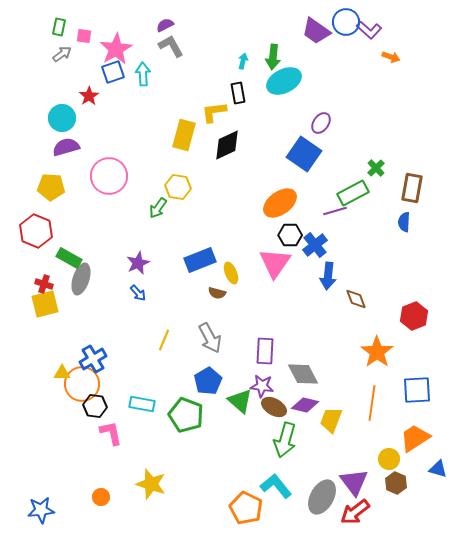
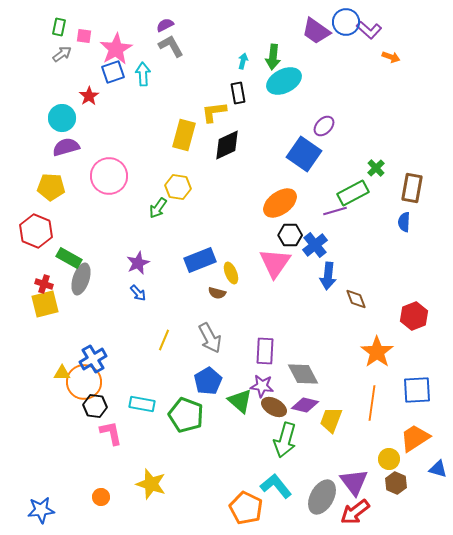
purple ellipse at (321, 123): moved 3 px right, 3 px down; rotated 10 degrees clockwise
orange circle at (82, 384): moved 2 px right, 2 px up
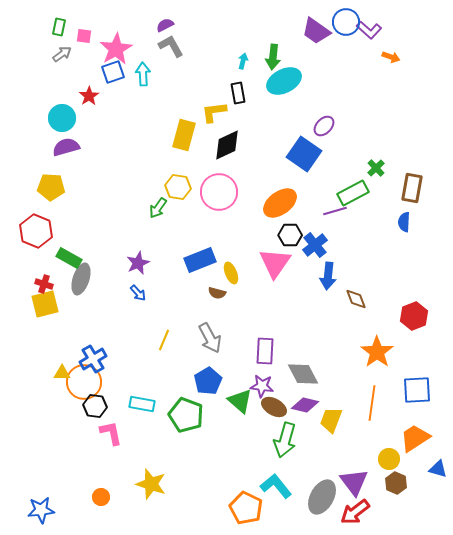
pink circle at (109, 176): moved 110 px right, 16 px down
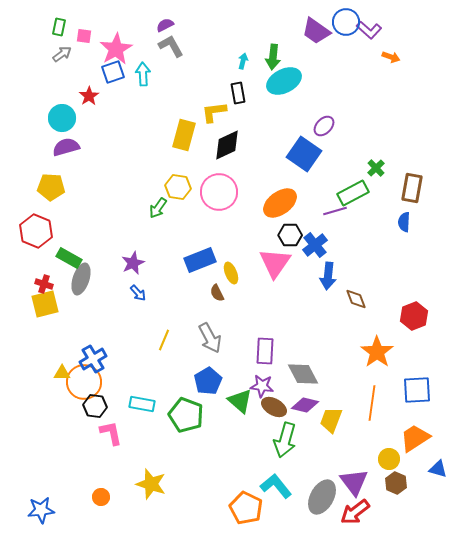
purple star at (138, 263): moved 5 px left
brown semicircle at (217, 293): rotated 48 degrees clockwise
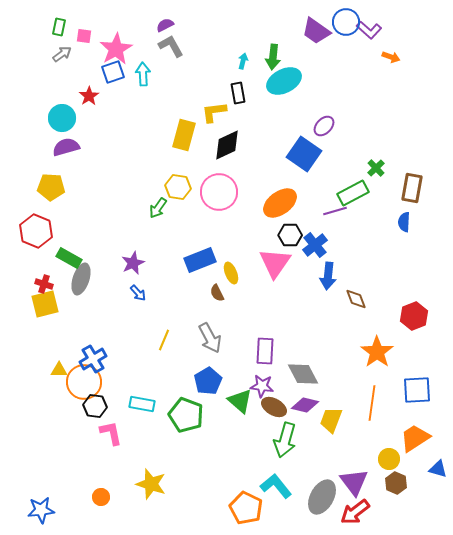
yellow triangle at (62, 373): moved 3 px left, 3 px up
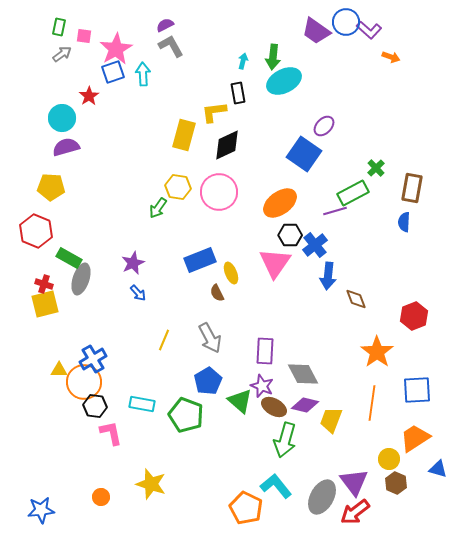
purple star at (262, 386): rotated 15 degrees clockwise
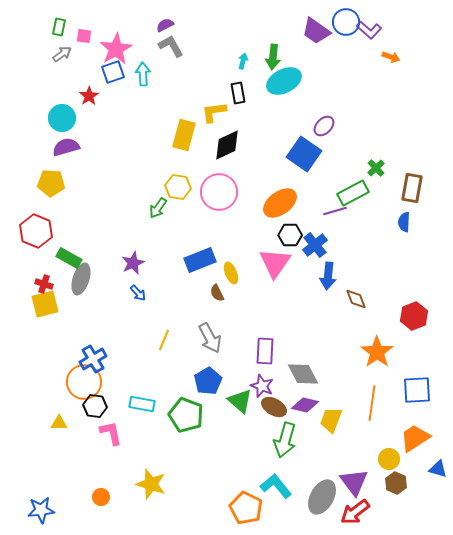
yellow pentagon at (51, 187): moved 4 px up
yellow triangle at (59, 370): moved 53 px down
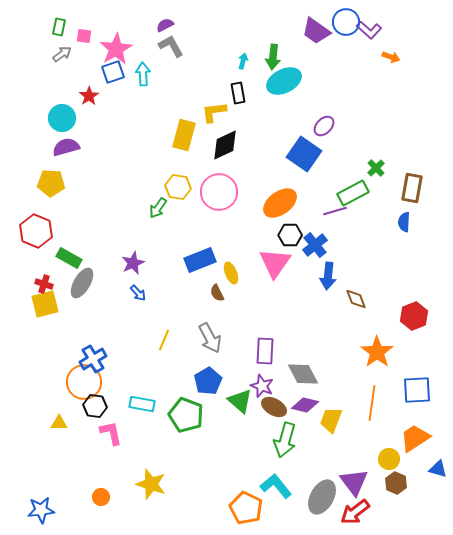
black diamond at (227, 145): moved 2 px left
gray ellipse at (81, 279): moved 1 px right, 4 px down; rotated 12 degrees clockwise
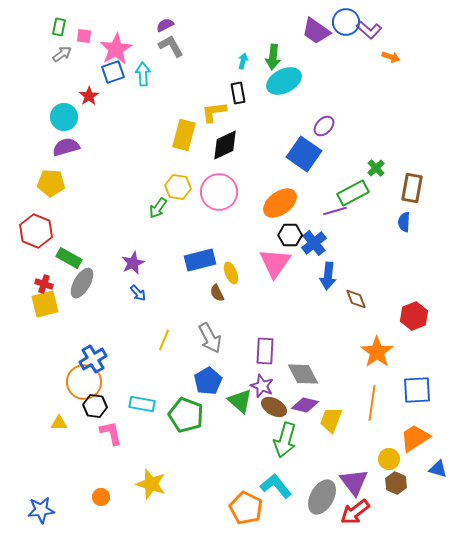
cyan circle at (62, 118): moved 2 px right, 1 px up
blue cross at (315, 245): moved 1 px left, 2 px up
blue rectangle at (200, 260): rotated 8 degrees clockwise
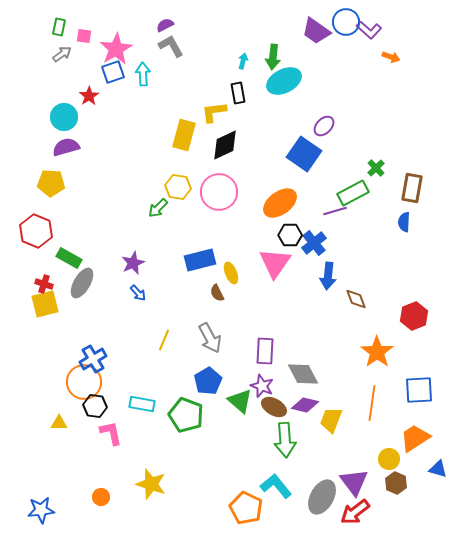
green arrow at (158, 208): rotated 10 degrees clockwise
blue square at (417, 390): moved 2 px right
green arrow at (285, 440): rotated 20 degrees counterclockwise
